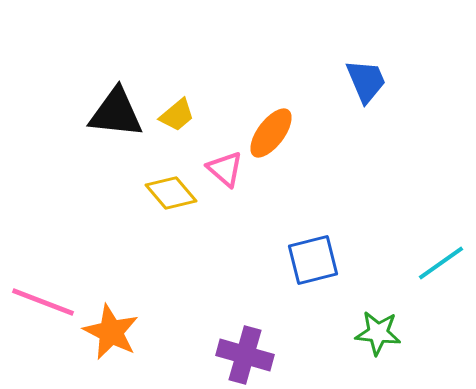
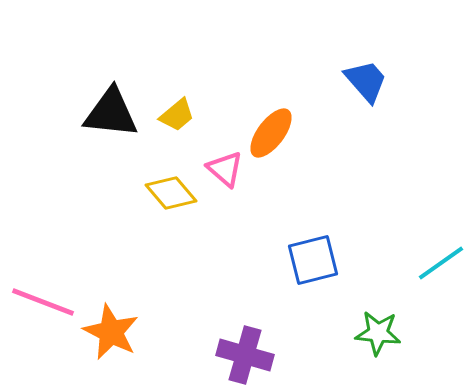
blue trapezoid: rotated 18 degrees counterclockwise
black triangle: moved 5 px left
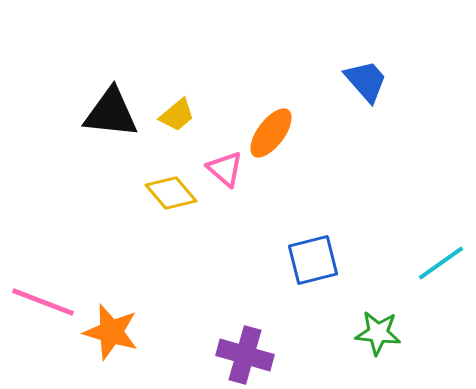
orange star: rotated 10 degrees counterclockwise
